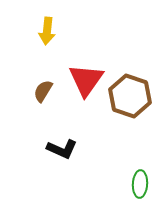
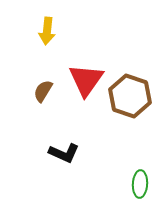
black L-shape: moved 2 px right, 4 px down
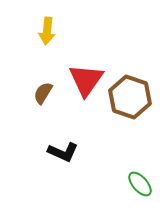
brown semicircle: moved 2 px down
brown hexagon: moved 1 px down
black L-shape: moved 1 px left, 1 px up
green ellipse: rotated 44 degrees counterclockwise
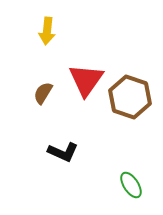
green ellipse: moved 9 px left, 1 px down; rotated 8 degrees clockwise
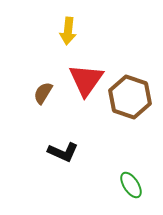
yellow arrow: moved 21 px right
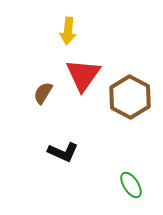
red triangle: moved 3 px left, 5 px up
brown hexagon: rotated 9 degrees clockwise
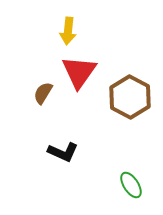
red triangle: moved 4 px left, 3 px up
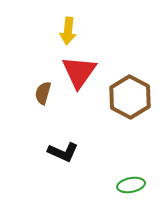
brown semicircle: rotated 15 degrees counterclockwise
green ellipse: rotated 68 degrees counterclockwise
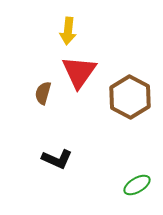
black L-shape: moved 6 px left, 7 px down
green ellipse: moved 6 px right; rotated 20 degrees counterclockwise
